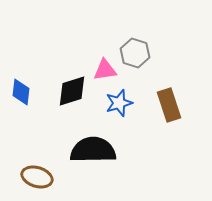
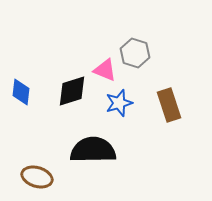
pink triangle: rotated 30 degrees clockwise
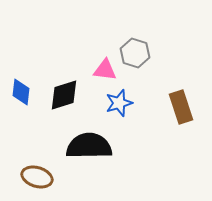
pink triangle: rotated 15 degrees counterclockwise
black diamond: moved 8 px left, 4 px down
brown rectangle: moved 12 px right, 2 px down
black semicircle: moved 4 px left, 4 px up
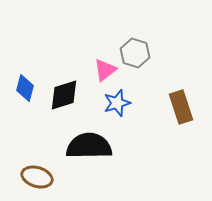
pink triangle: rotated 45 degrees counterclockwise
blue diamond: moved 4 px right, 4 px up; rotated 8 degrees clockwise
blue star: moved 2 px left
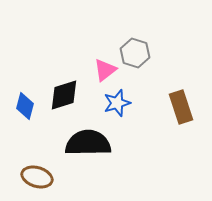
blue diamond: moved 18 px down
black semicircle: moved 1 px left, 3 px up
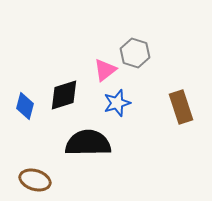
brown ellipse: moved 2 px left, 3 px down
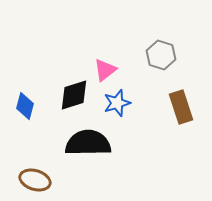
gray hexagon: moved 26 px right, 2 px down
black diamond: moved 10 px right
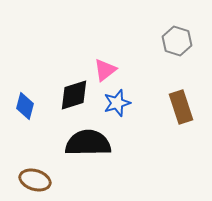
gray hexagon: moved 16 px right, 14 px up
